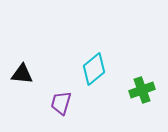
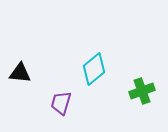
black triangle: moved 2 px left, 1 px up
green cross: moved 1 px down
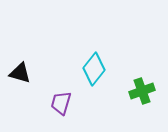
cyan diamond: rotated 12 degrees counterclockwise
black triangle: rotated 10 degrees clockwise
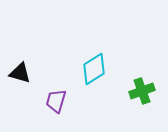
cyan diamond: rotated 20 degrees clockwise
purple trapezoid: moved 5 px left, 2 px up
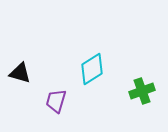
cyan diamond: moved 2 px left
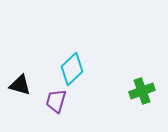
cyan diamond: moved 20 px left; rotated 12 degrees counterclockwise
black triangle: moved 12 px down
